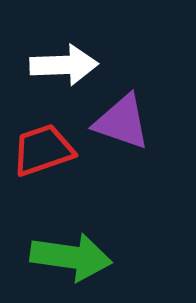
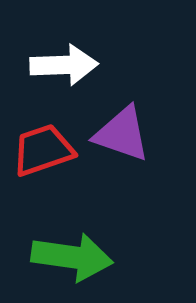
purple triangle: moved 12 px down
green arrow: moved 1 px right
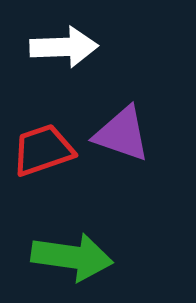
white arrow: moved 18 px up
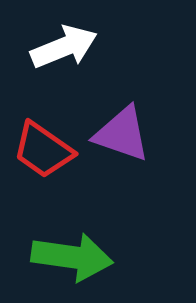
white arrow: rotated 20 degrees counterclockwise
red trapezoid: rotated 126 degrees counterclockwise
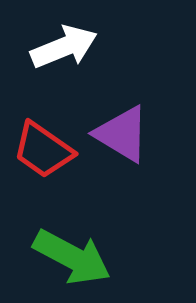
purple triangle: rotated 12 degrees clockwise
green arrow: rotated 20 degrees clockwise
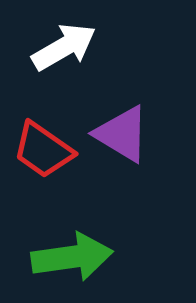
white arrow: rotated 8 degrees counterclockwise
green arrow: rotated 36 degrees counterclockwise
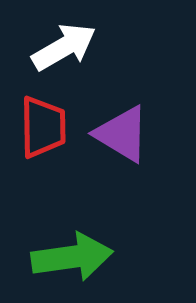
red trapezoid: moved 23 px up; rotated 126 degrees counterclockwise
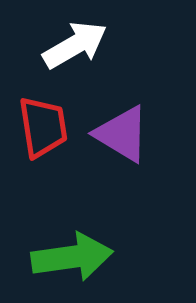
white arrow: moved 11 px right, 2 px up
red trapezoid: rotated 8 degrees counterclockwise
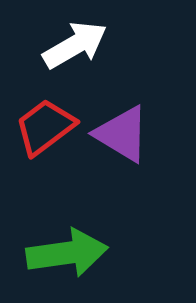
red trapezoid: moved 2 px right; rotated 118 degrees counterclockwise
green arrow: moved 5 px left, 4 px up
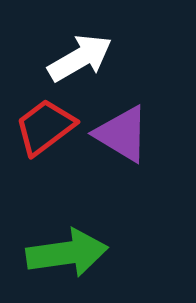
white arrow: moved 5 px right, 13 px down
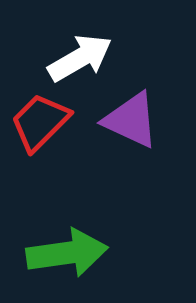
red trapezoid: moved 5 px left, 5 px up; rotated 8 degrees counterclockwise
purple triangle: moved 9 px right, 14 px up; rotated 6 degrees counterclockwise
